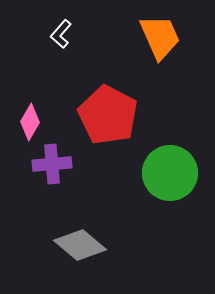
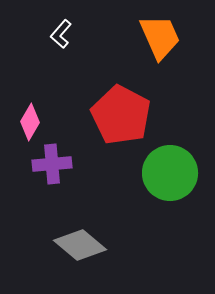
red pentagon: moved 13 px right
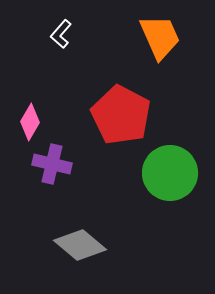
purple cross: rotated 18 degrees clockwise
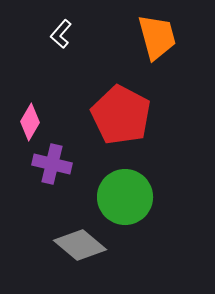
orange trapezoid: moved 3 px left; rotated 9 degrees clockwise
green circle: moved 45 px left, 24 px down
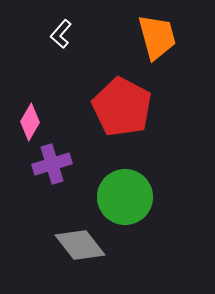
red pentagon: moved 1 px right, 8 px up
purple cross: rotated 30 degrees counterclockwise
gray diamond: rotated 12 degrees clockwise
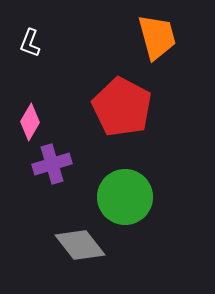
white L-shape: moved 31 px left, 9 px down; rotated 20 degrees counterclockwise
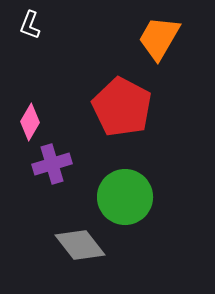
orange trapezoid: moved 2 px right, 1 px down; rotated 135 degrees counterclockwise
white L-shape: moved 18 px up
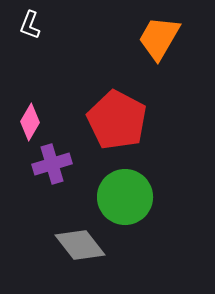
red pentagon: moved 5 px left, 13 px down
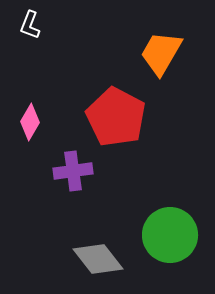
orange trapezoid: moved 2 px right, 15 px down
red pentagon: moved 1 px left, 3 px up
purple cross: moved 21 px right, 7 px down; rotated 9 degrees clockwise
green circle: moved 45 px right, 38 px down
gray diamond: moved 18 px right, 14 px down
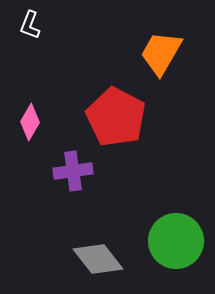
green circle: moved 6 px right, 6 px down
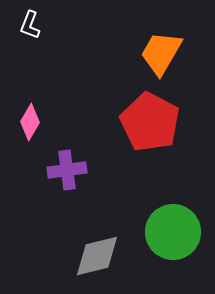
red pentagon: moved 34 px right, 5 px down
purple cross: moved 6 px left, 1 px up
green circle: moved 3 px left, 9 px up
gray diamond: moved 1 px left, 3 px up; rotated 66 degrees counterclockwise
